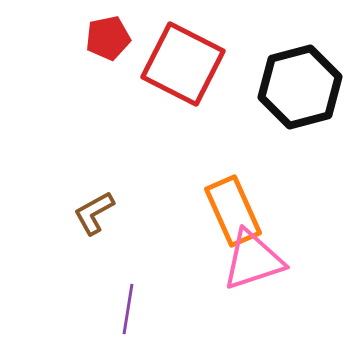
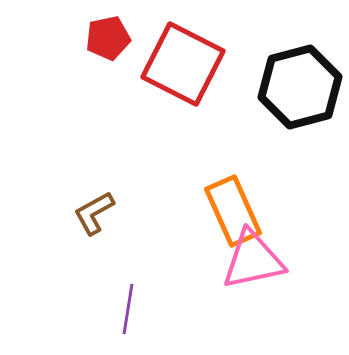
pink triangle: rotated 6 degrees clockwise
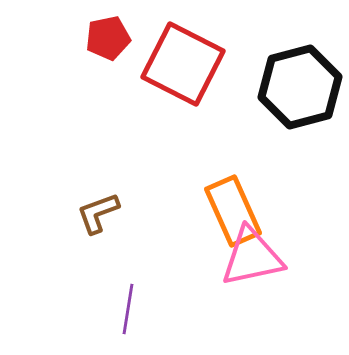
brown L-shape: moved 4 px right; rotated 9 degrees clockwise
pink triangle: moved 1 px left, 3 px up
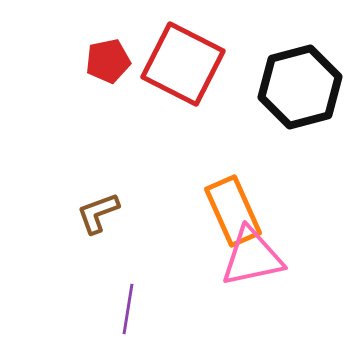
red pentagon: moved 23 px down
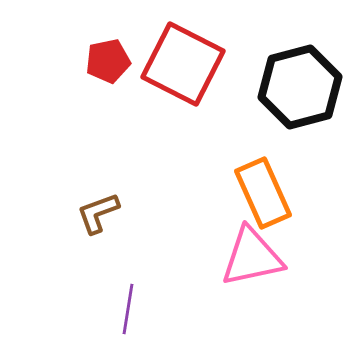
orange rectangle: moved 30 px right, 18 px up
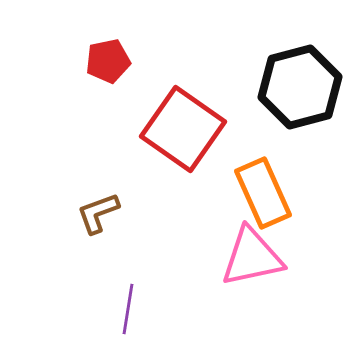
red square: moved 65 px down; rotated 8 degrees clockwise
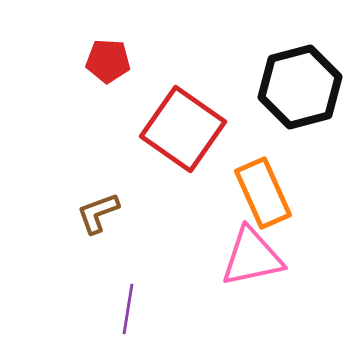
red pentagon: rotated 15 degrees clockwise
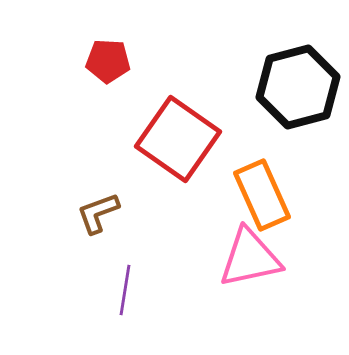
black hexagon: moved 2 px left
red square: moved 5 px left, 10 px down
orange rectangle: moved 1 px left, 2 px down
pink triangle: moved 2 px left, 1 px down
purple line: moved 3 px left, 19 px up
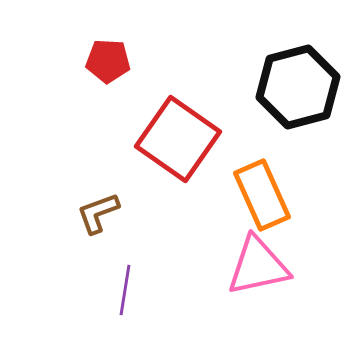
pink triangle: moved 8 px right, 8 px down
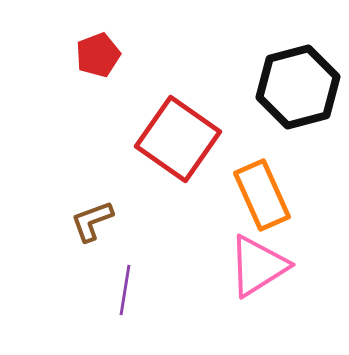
red pentagon: moved 10 px left, 6 px up; rotated 24 degrees counterclockwise
brown L-shape: moved 6 px left, 8 px down
pink triangle: rotated 20 degrees counterclockwise
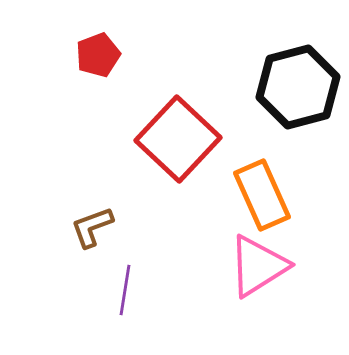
red square: rotated 8 degrees clockwise
brown L-shape: moved 6 px down
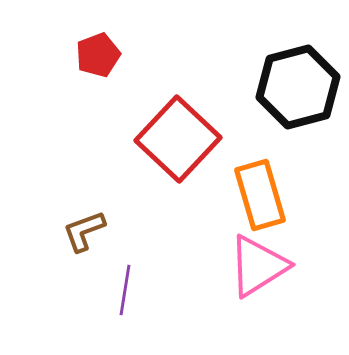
orange rectangle: moved 2 px left; rotated 8 degrees clockwise
brown L-shape: moved 8 px left, 4 px down
